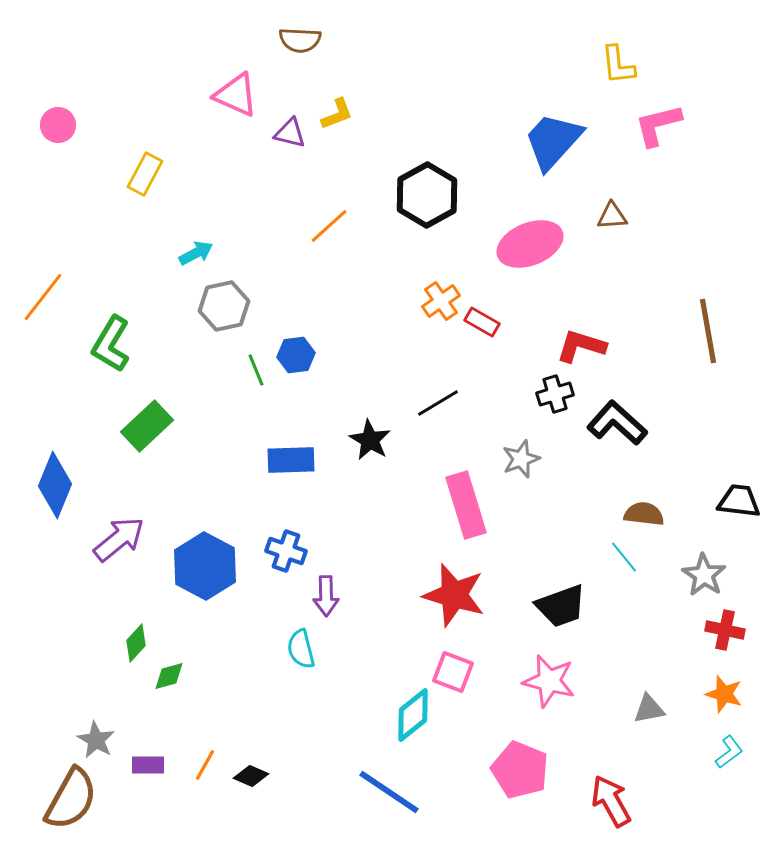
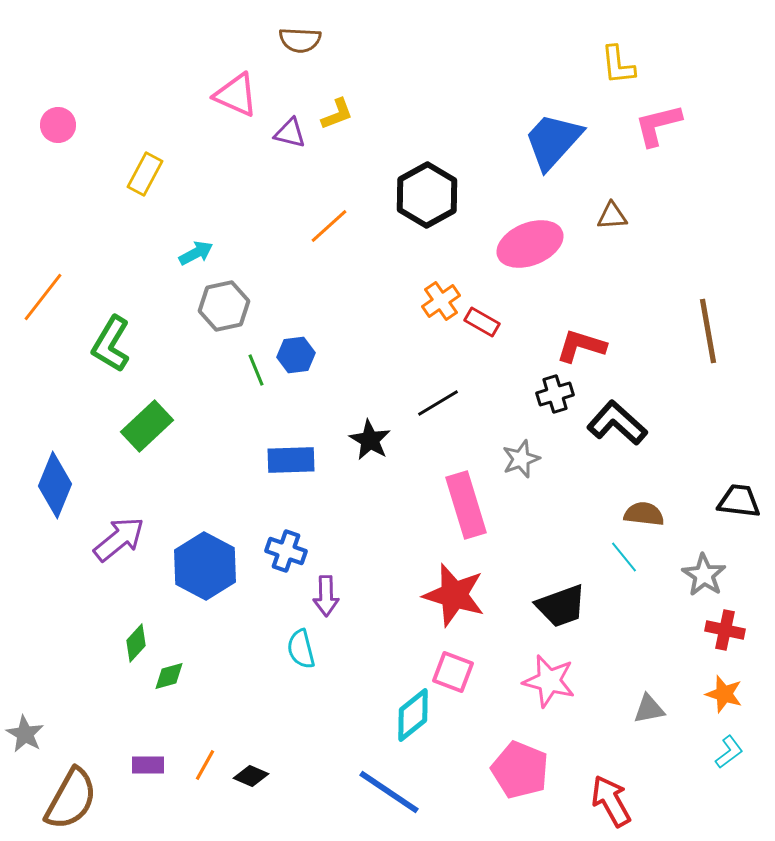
gray star at (96, 740): moved 71 px left, 6 px up
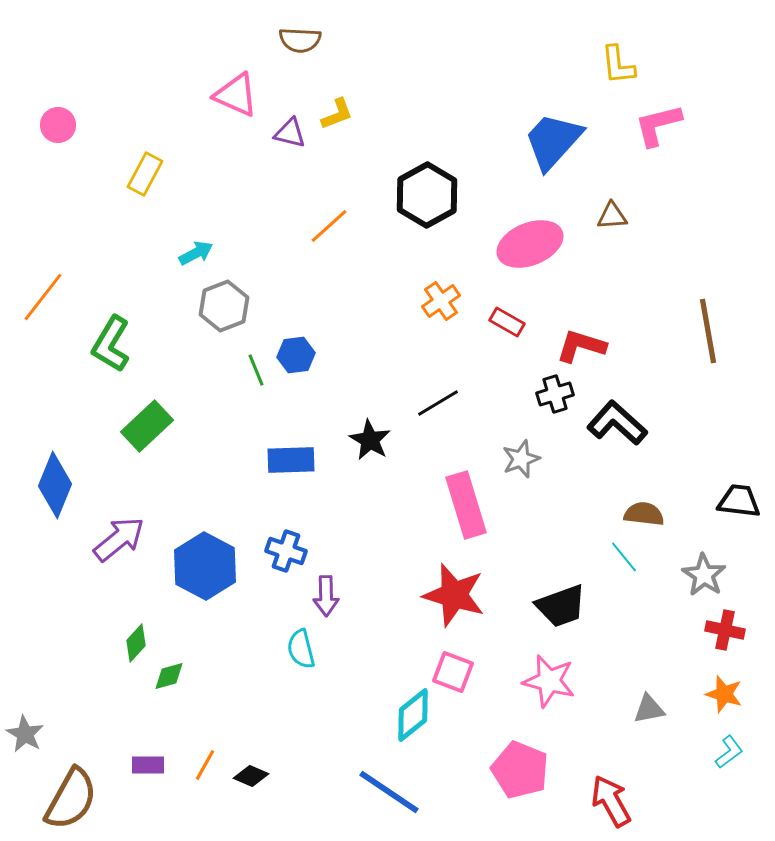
gray hexagon at (224, 306): rotated 9 degrees counterclockwise
red rectangle at (482, 322): moved 25 px right
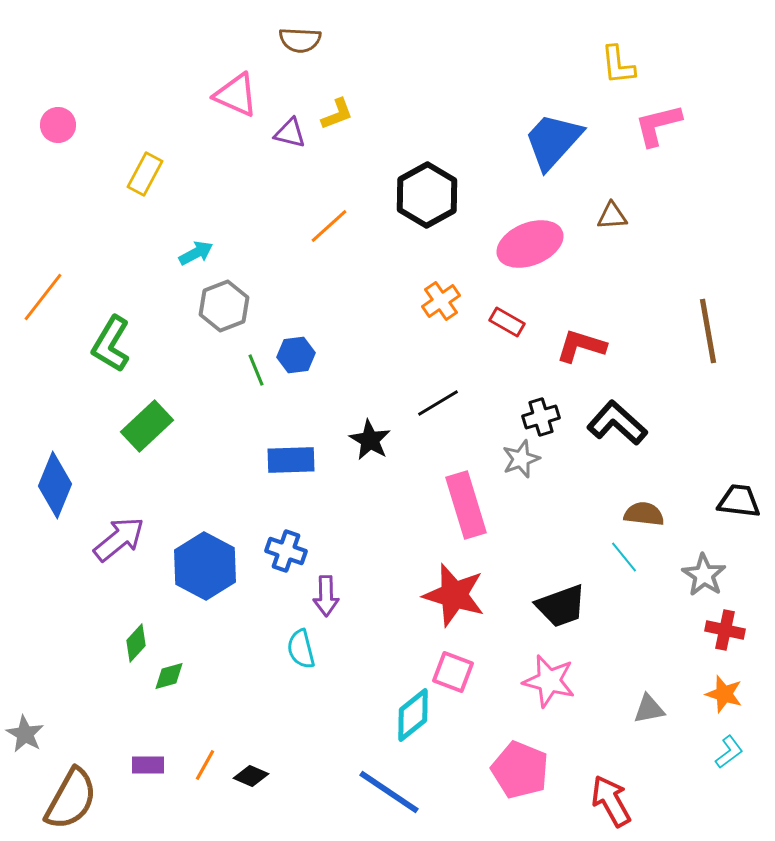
black cross at (555, 394): moved 14 px left, 23 px down
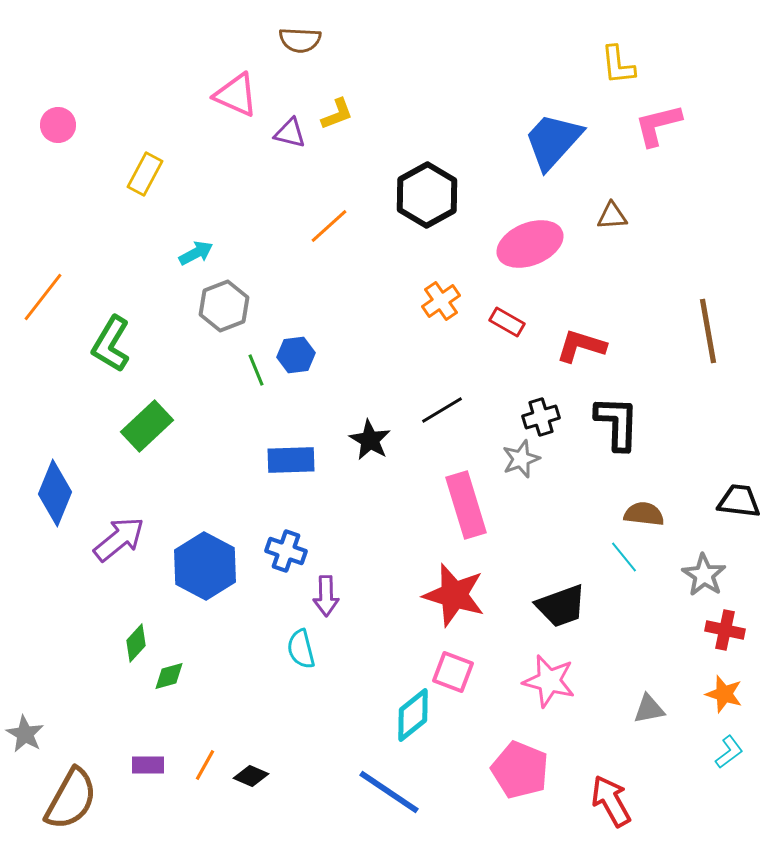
black line at (438, 403): moved 4 px right, 7 px down
black L-shape at (617, 423): rotated 50 degrees clockwise
blue diamond at (55, 485): moved 8 px down
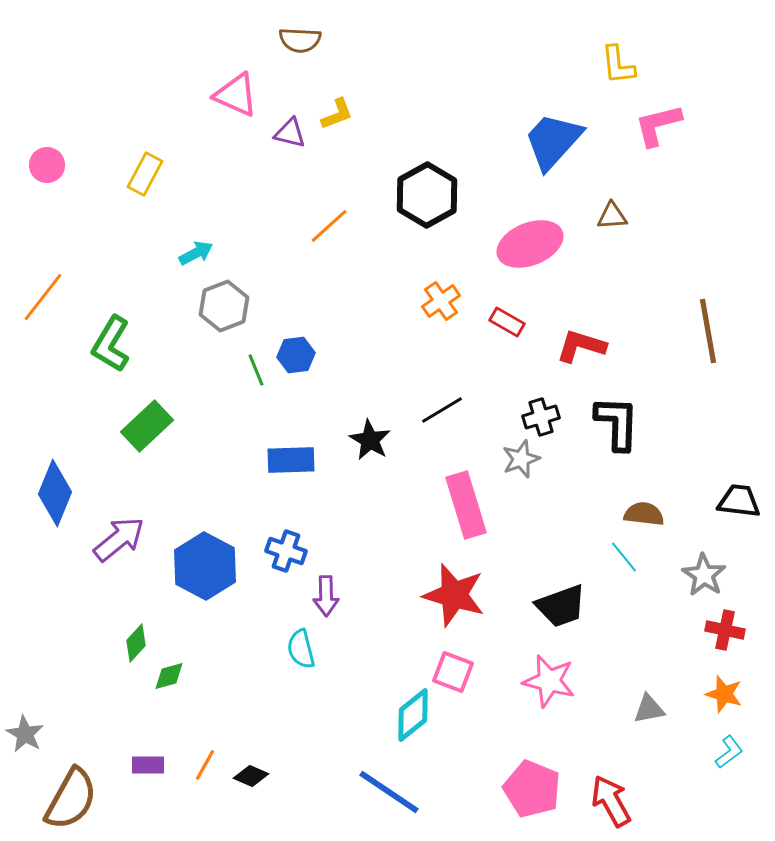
pink circle at (58, 125): moved 11 px left, 40 px down
pink pentagon at (520, 770): moved 12 px right, 19 px down
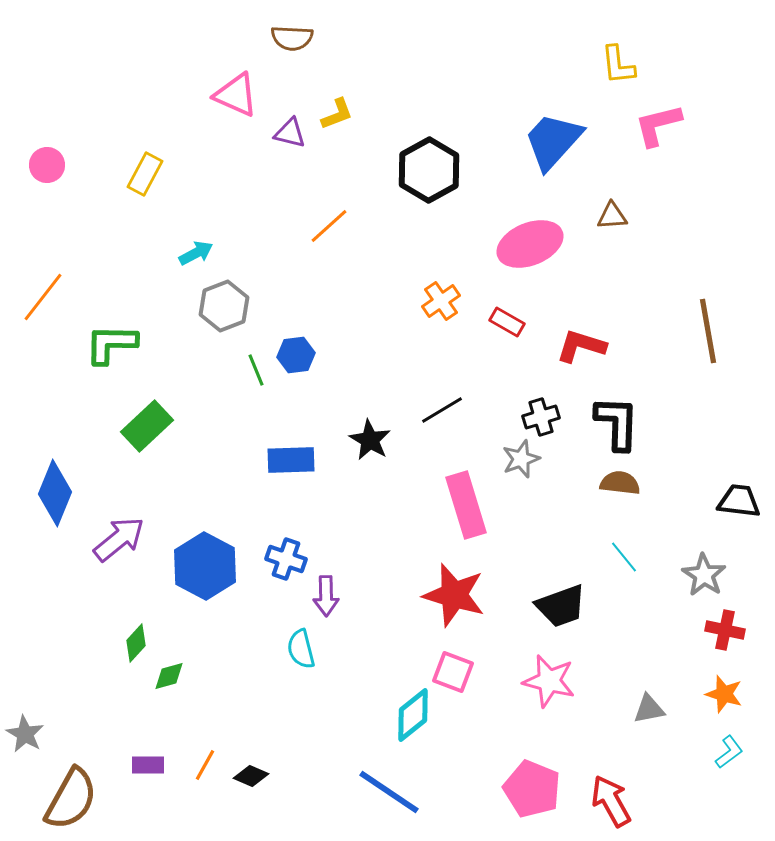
brown semicircle at (300, 40): moved 8 px left, 2 px up
black hexagon at (427, 195): moved 2 px right, 25 px up
green L-shape at (111, 344): rotated 60 degrees clockwise
brown semicircle at (644, 514): moved 24 px left, 31 px up
blue cross at (286, 551): moved 8 px down
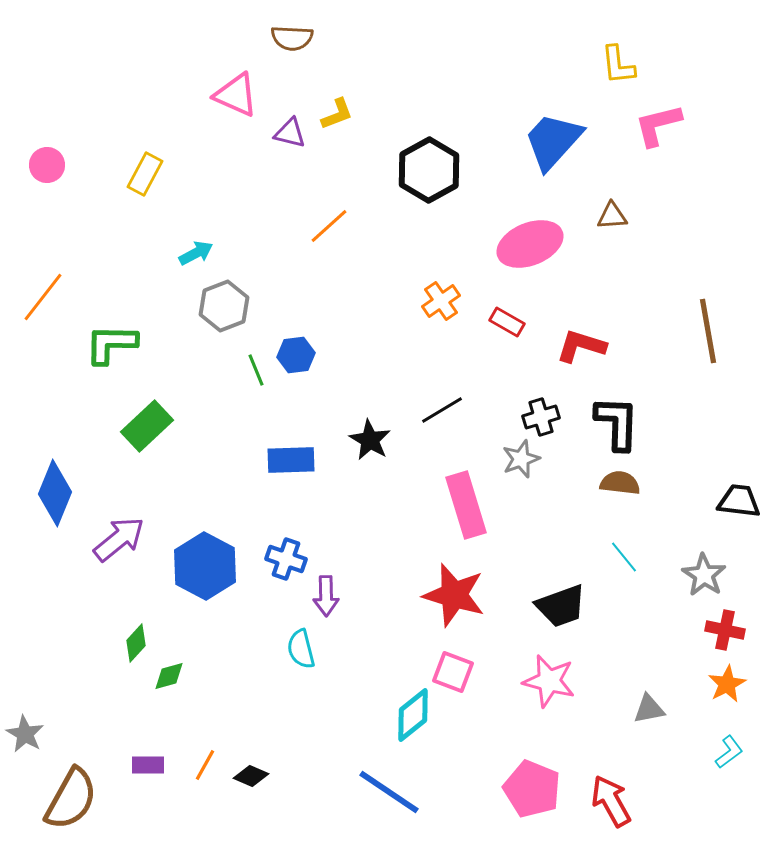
orange star at (724, 694): moved 3 px right, 10 px up; rotated 27 degrees clockwise
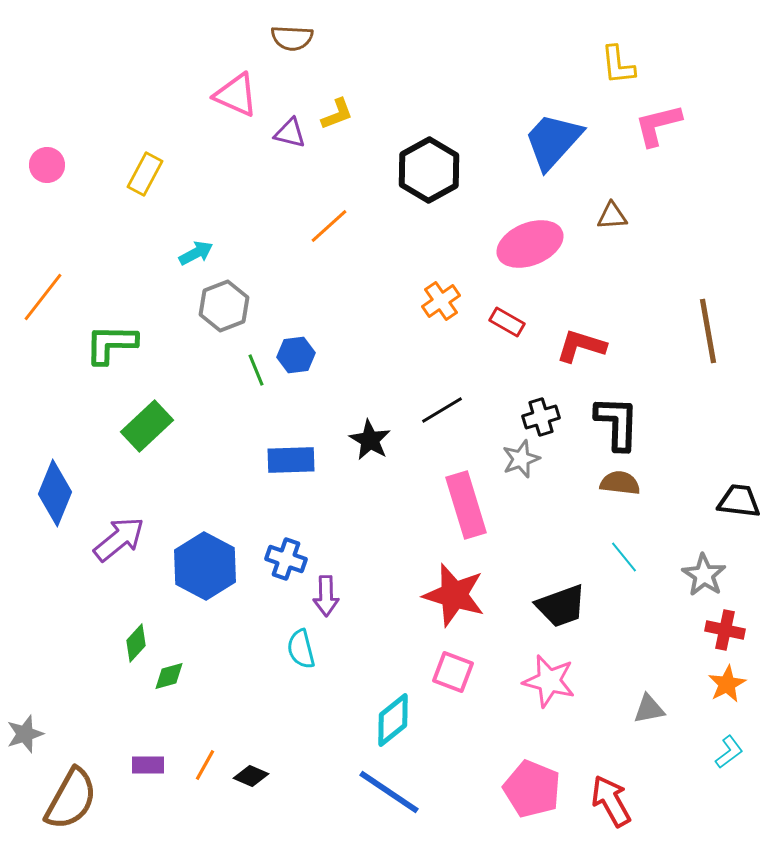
cyan diamond at (413, 715): moved 20 px left, 5 px down
gray star at (25, 734): rotated 24 degrees clockwise
